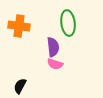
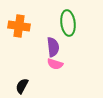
black semicircle: moved 2 px right
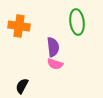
green ellipse: moved 9 px right, 1 px up
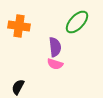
green ellipse: rotated 50 degrees clockwise
purple semicircle: moved 2 px right
black semicircle: moved 4 px left, 1 px down
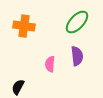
orange cross: moved 5 px right
purple semicircle: moved 22 px right, 9 px down
pink semicircle: moved 5 px left; rotated 77 degrees clockwise
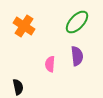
orange cross: rotated 25 degrees clockwise
black semicircle: rotated 140 degrees clockwise
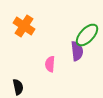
green ellipse: moved 10 px right, 13 px down
purple semicircle: moved 5 px up
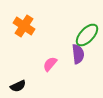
purple semicircle: moved 1 px right, 3 px down
pink semicircle: rotated 35 degrees clockwise
black semicircle: moved 1 px up; rotated 77 degrees clockwise
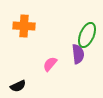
orange cross: rotated 30 degrees counterclockwise
green ellipse: rotated 20 degrees counterclockwise
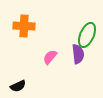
pink semicircle: moved 7 px up
